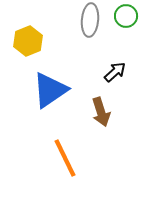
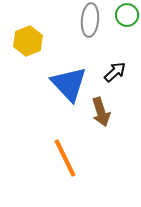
green circle: moved 1 px right, 1 px up
blue triangle: moved 19 px right, 6 px up; rotated 39 degrees counterclockwise
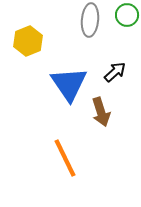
blue triangle: rotated 9 degrees clockwise
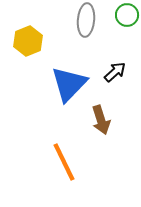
gray ellipse: moved 4 px left
blue triangle: rotated 18 degrees clockwise
brown arrow: moved 8 px down
orange line: moved 1 px left, 4 px down
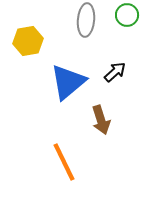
yellow hexagon: rotated 12 degrees clockwise
blue triangle: moved 1 px left, 2 px up; rotated 6 degrees clockwise
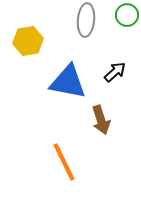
blue triangle: rotated 51 degrees clockwise
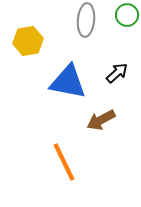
black arrow: moved 2 px right, 1 px down
brown arrow: rotated 80 degrees clockwise
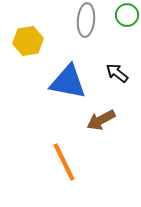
black arrow: rotated 100 degrees counterclockwise
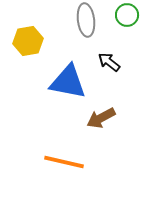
gray ellipse: rotated 12 degrees counterclockwise
black arrow: moved 8 px left, 11 px up
brown arrow: moved 2 px up
orange line: rotated 51 degrees counterclockwise
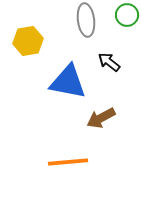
orange line: moved 4 px right; rotated 18 degrees counterclockwise
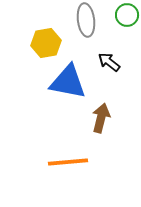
yellow hexagon: moved 18 px right, 2 px down
brown arrow: rotated 132 degrees clockwise
